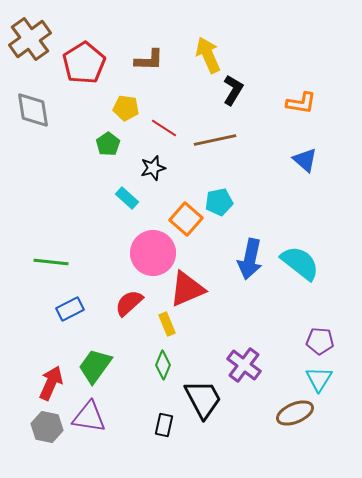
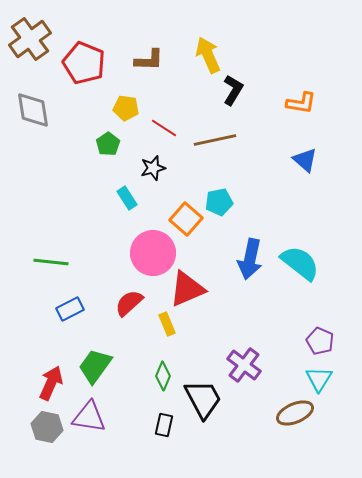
red pentagon: rotated 18 degrees counterclockwise
cyan rectangle: rotated 15 degrees clockwise
purple pentagon: rotated 20 degrees clockwise
green diamond: moved 11 px down
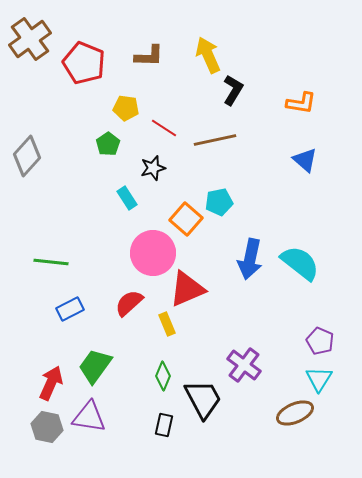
brown L-shape: moved 4 px up
gray diamond: moved 6 px left, 46 px down; rotated 51 degrees clockwise
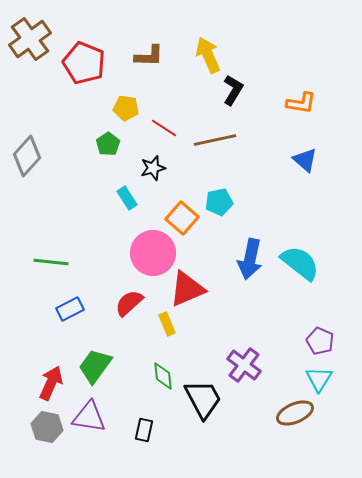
orange square: moved 4 px left, 1 px up
green diamond: rotated 28 degrees counterclockwise
black rectangle: moved 20 px left, 5 px down
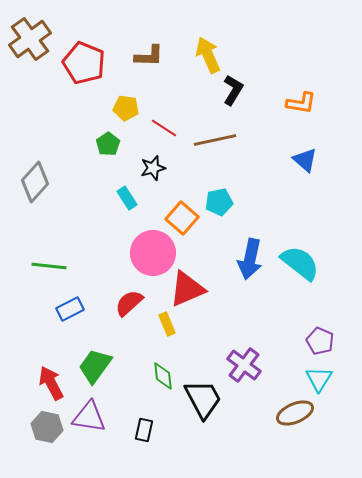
gray diamond: moved 8 px right, 26 px down
green line: moved 2 px left, 4 px down
red arrow: rotated 52 degrees counterclockwise
